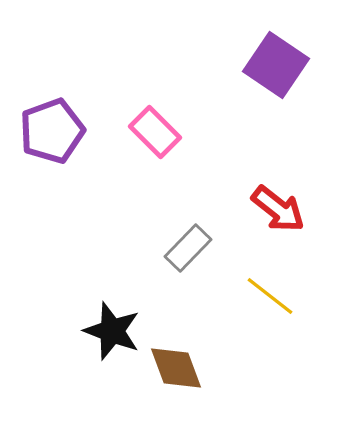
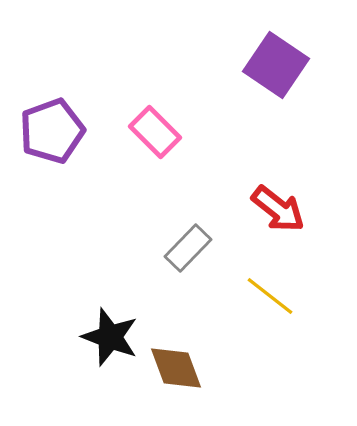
black star: moved 2 px left, 6 px down
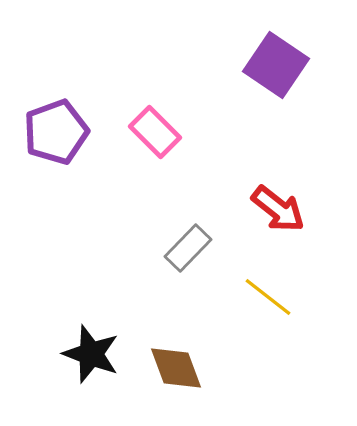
purple pentagon: moved 4 px right, 1 px down
yellow line: moved 2 px left, 1 px down
black star: moved 19 px left, 17 px down
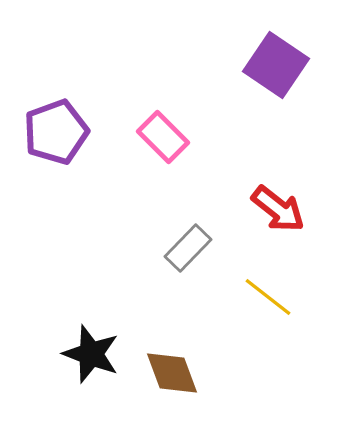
pink rectangle: moved 8 px right, 5 px down
brown diamond: moved 4 px left, 5 px down
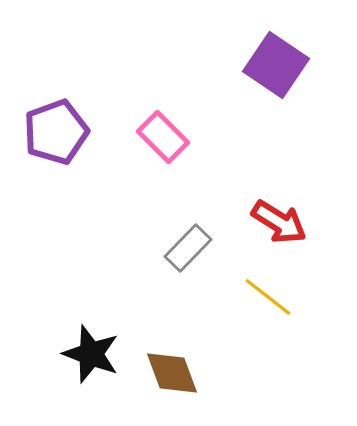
red arrow: moved 1 px right, 13 px down; rotated 6 degrees counterclockwise
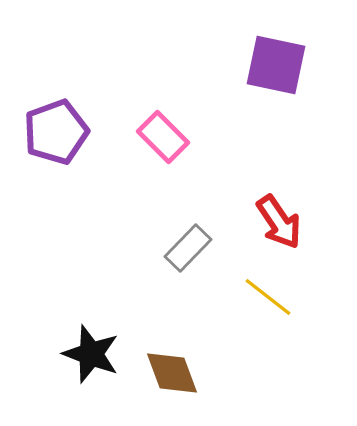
purple square: rotated 22 degrees counterclockwise
red arrow: rotated 24 degrees clockwise
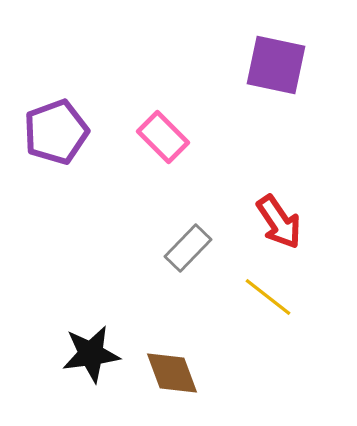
black star: rotated 28 degrees counterclockwise
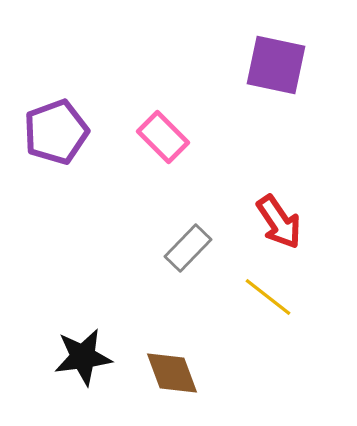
black star: moved 8 px left, 3 px down
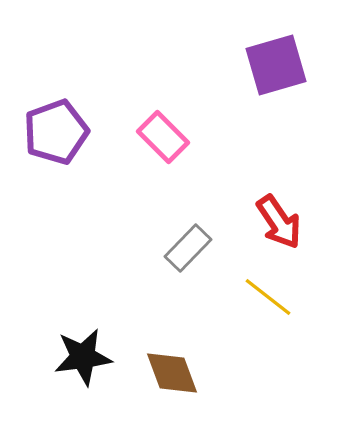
purple square: rotated 28 degrees counterclockwise
